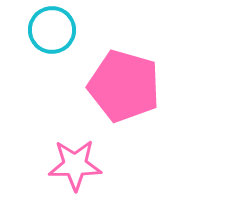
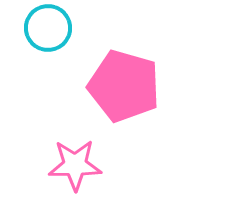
cyan circle: moved 4 px left, 2 px up
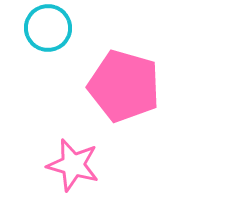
pink star: moved 2 px left; rotated 16 degrees clockwise
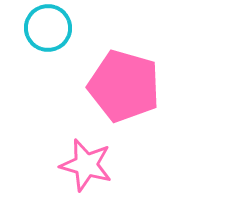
pink star: moved 13 px right
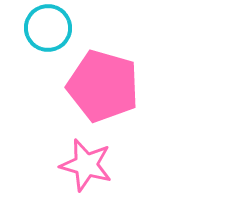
pink pentagon: moved 21 px left
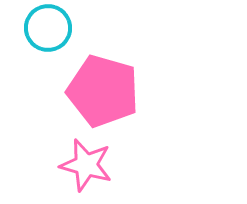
pink pentagon: moved 5 px down
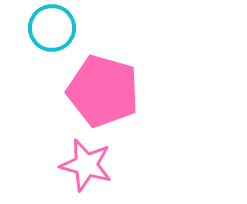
cyan circle: moved 4 px right
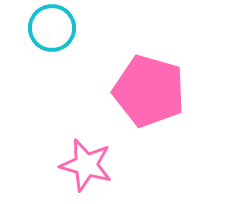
pink pentagon: moved 46 px right
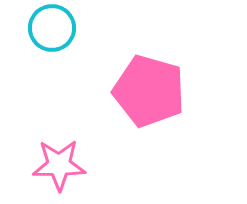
pink star: moved 27 px left; rotated 16 degrees counterclockwise
